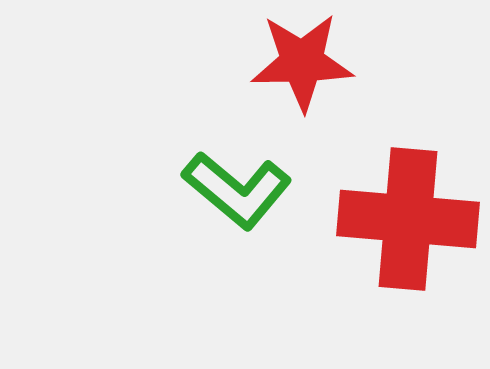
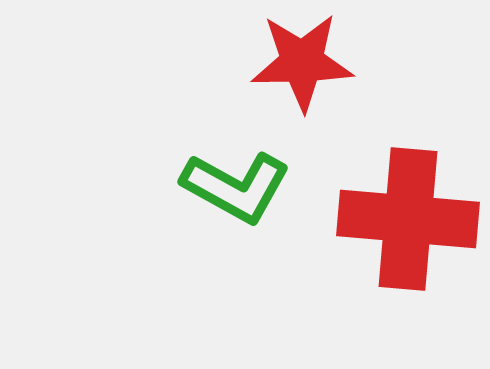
green L-shape: moved 1 px left, 3 px up; rotated 11 degrees counterclockwise
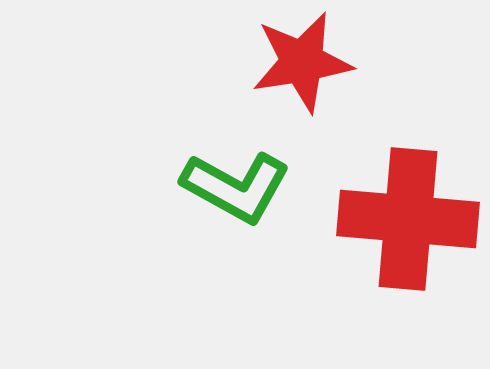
red star: rotated 8 degrees counterclockwise
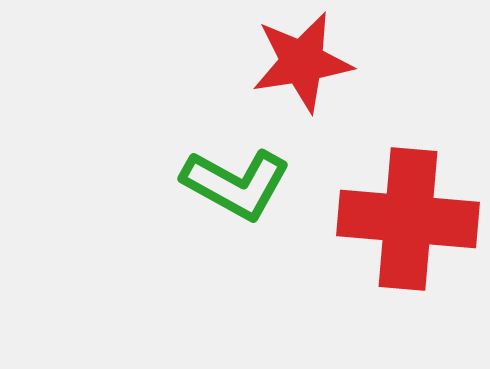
green L-shape: moved 3 px up
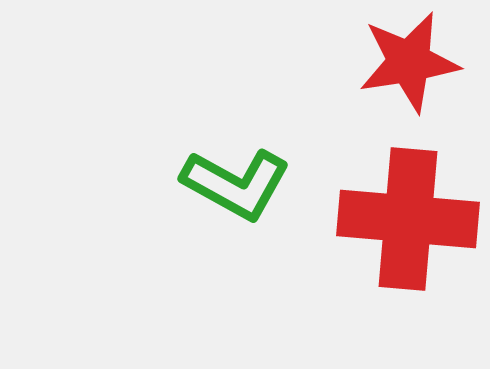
red star: moved 107 px right
